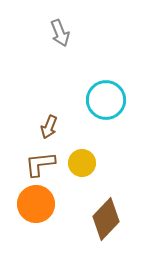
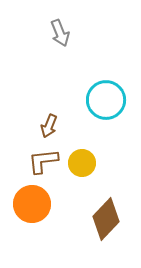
brown arrow: moved 1 px up
brown L-shape: moved 3 px right, 3 px up
orange circle: moved 4 px left
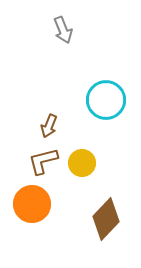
gray arrow: moved 3 px right, 3 px up
brown L-shape: rotated 8 degrees counterclockwise
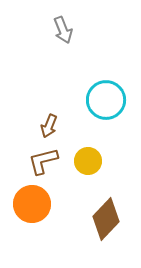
yellow circle: moved 6 px right, 2 px up
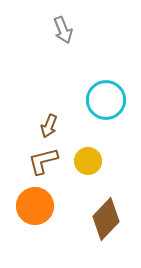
orange circle: moved 3 px right, 2 px down
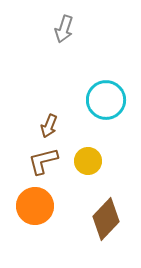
gray arrow: moved 1 px right, 1 px up; rotated 40 degrees clockwise
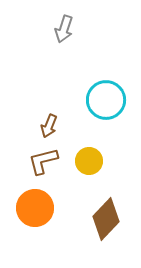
yellow circle: moved 1 px right
orange circle: moved 2 px down
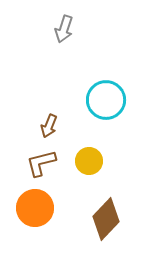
brown L-shape: moved 2 px left, 2 px down
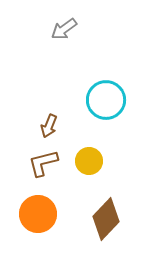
gray arrow: rotated 36 degrees clockwise
brown L-shape: moved 2 px right
orange circle: moved 3 px right, 6 px down
